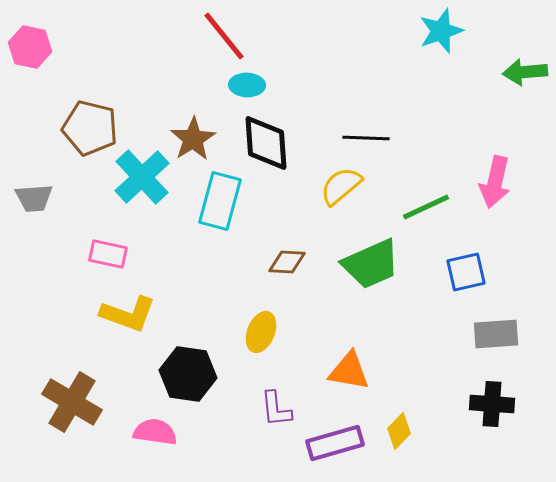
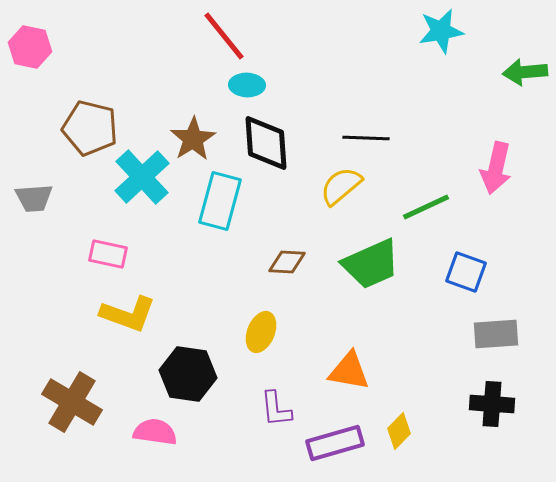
cyan star: rotated 9 degrees clockwise
pink arrow: moved 1 px right, 14 px up
blue square: rotated 33 degrees clockwise
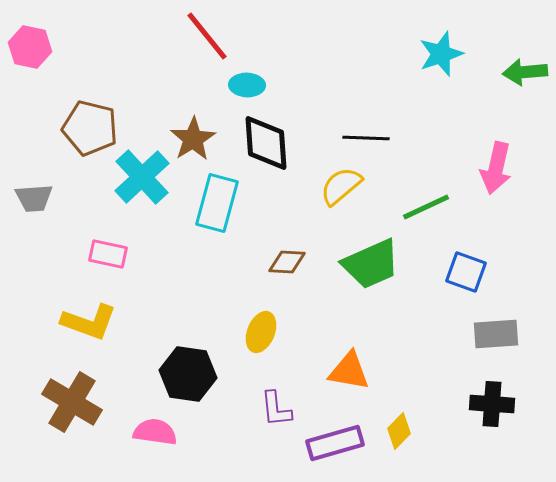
cyan star: moved 23 px down; rotated 9 degrees counterclockwise
red line: moved 17 px left
cyan rectangle: moved 3 px left, 2 px down
yellow L-shape: moved 39 px left, 8 px down
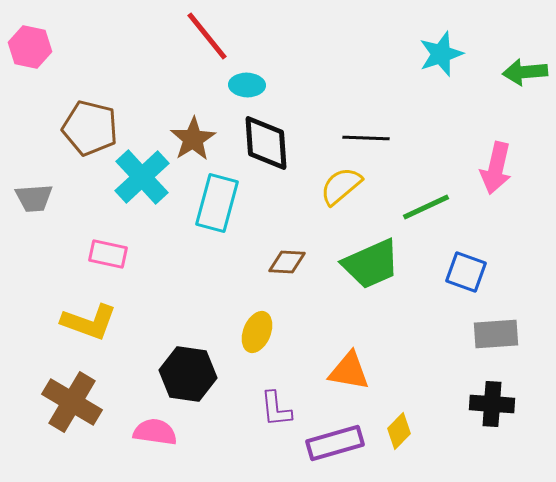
yellow ellipse: moved 4 px left
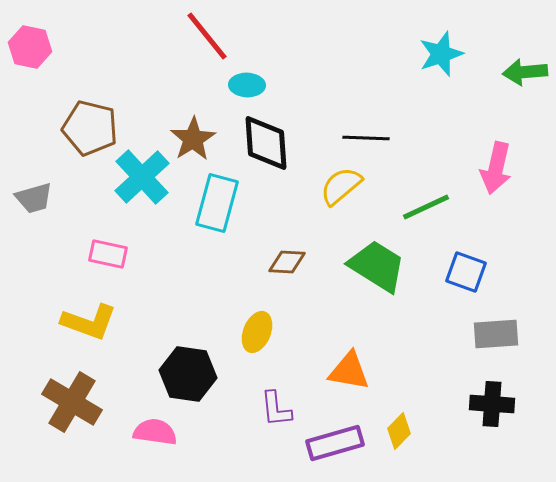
gray trapezoid: rotated 12 degrees counterclockwise
green trapezoid: moved 6 px right, 2 px down; rotated 124 degrees counterclockwise
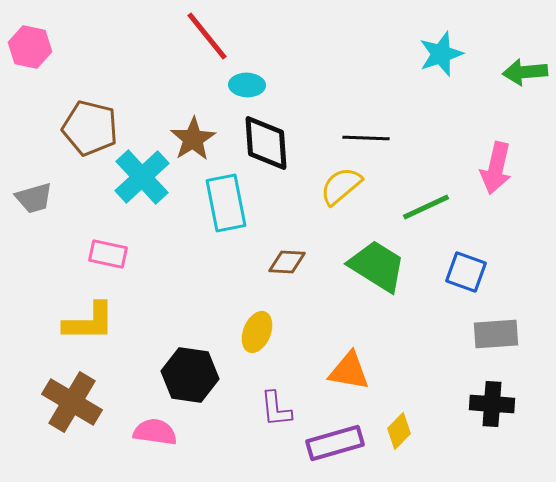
cyan rectangle: moved 9 px right; rotated 26 degrees counterclockwise
yellow L-shape: rotated 20 degrees counterclockwise
black hexagon: moved 2 px right, 1 px down
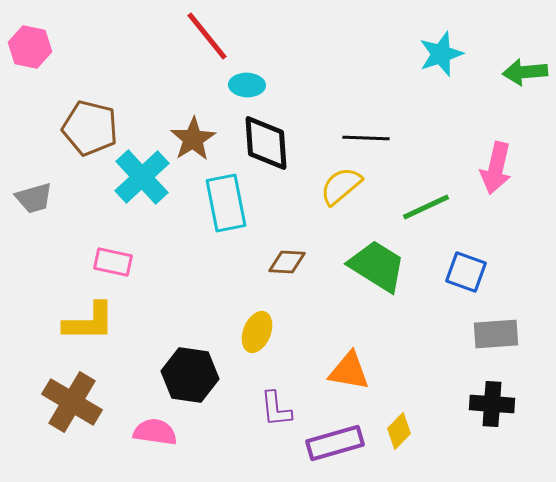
pink rectangle: moved 5 px right, 8 px down
